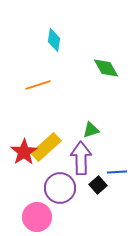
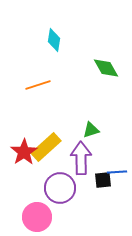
black square: moved 5 px right, 5 px up; rotated 36 degrees clockwise
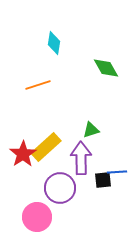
cyan diamond: moved 3 px down
red star: moved 1 px left, 2 px down
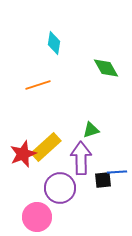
red star: rotated 12 degrees clockwise
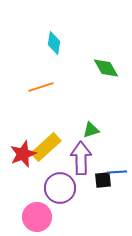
orange line: moved 3 px right, 2 px down
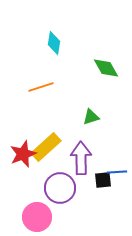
green triangle: moved 13 px up
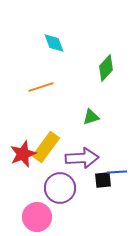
cyan diamond: rotated 30 degrees counterclockwise
green diamond: rotated 72 degrees clockwise
yellow rectangle: rotated 12 degrees counterclockwise
purple arrow: moved 1 px right; rotated 88 degrees clockwise
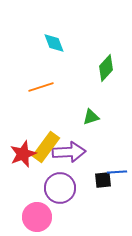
purple arrow: moved 13 px left, 6 px up
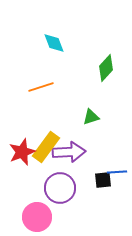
red star: moved 1 px left, 2 px up
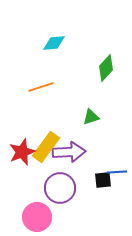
cyan diamond: rotated 75 degrees counterclockwise
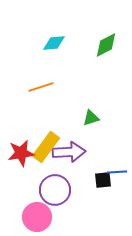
green diamond: moved 23 px up; rotated 20 degrees clockwise
green triangle: moved 1 px down
red star: moved 1 px left, 1 px down; rotated 12 degrees clockwise
purple circle: moved 5 px left, 2 px down
